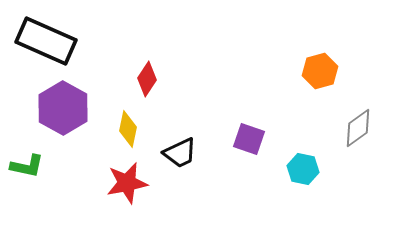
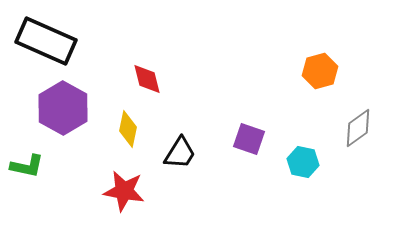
red diamond: rotated 48 degrees counterclockwise
black trapezoid: rotated 33 degrees counterclockwise
cyan hexagon: moved 7 px up
red star: moved 3 px left, 8 px down; rotated 21 degrees clockwise
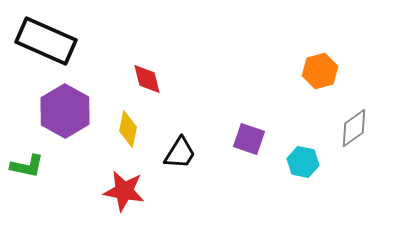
purple hexagon: moved 2 px right, 3 px down
gray diamond: moved 4 px left
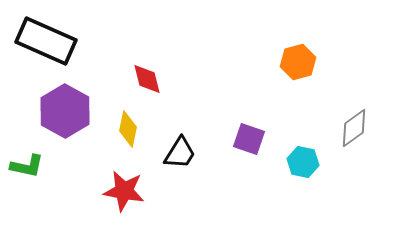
orange hexagon: moved 22 px left, 9 px up
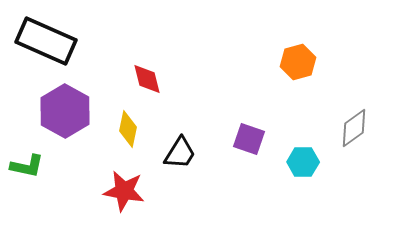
cyan hexagon: rotated 12 degrees counterclockwise
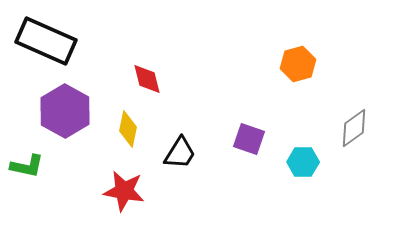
orange hexagon: moved 2 px down
